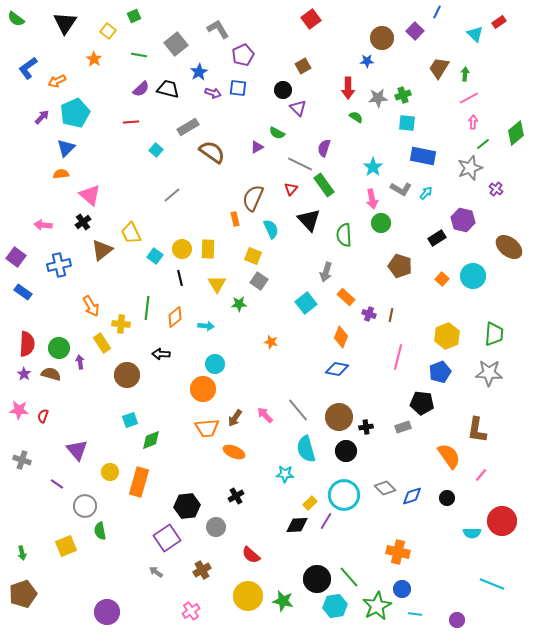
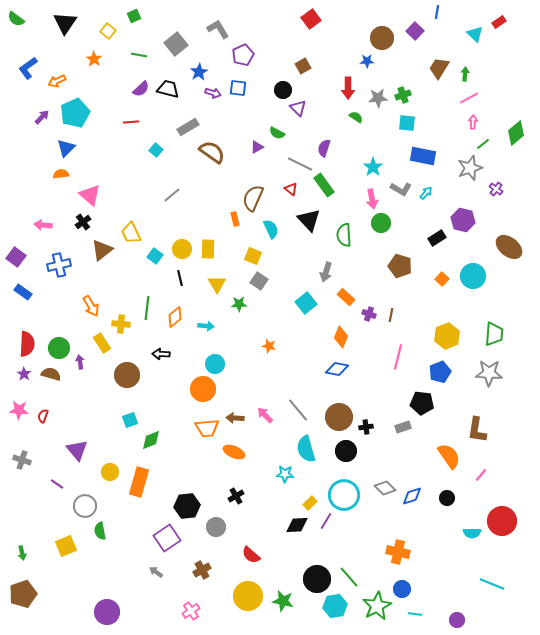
blue line at (437, 12): rotated 16 degrees counterclockwise
red triangle at (291, 189): rotated 32 degrees counterclockwise
orange star at (271, 342): moved 2 px left, 4 px down
brown arrow at (235, 418): rotated 60 degrees clockwise
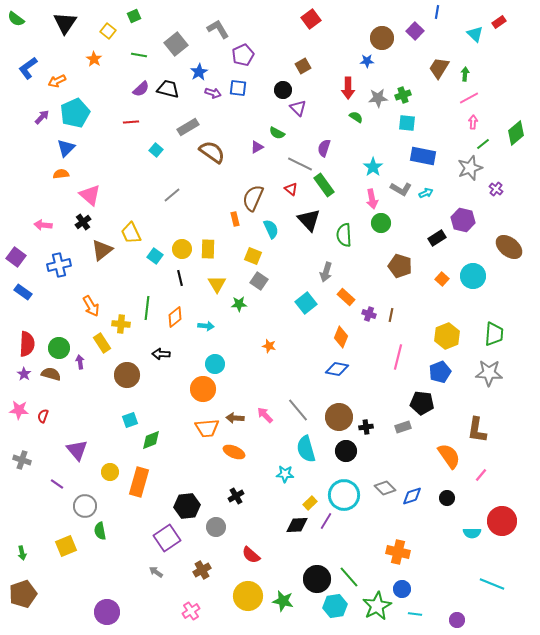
cyan arrow at (426, 193): rotated 24 degrees clockwise
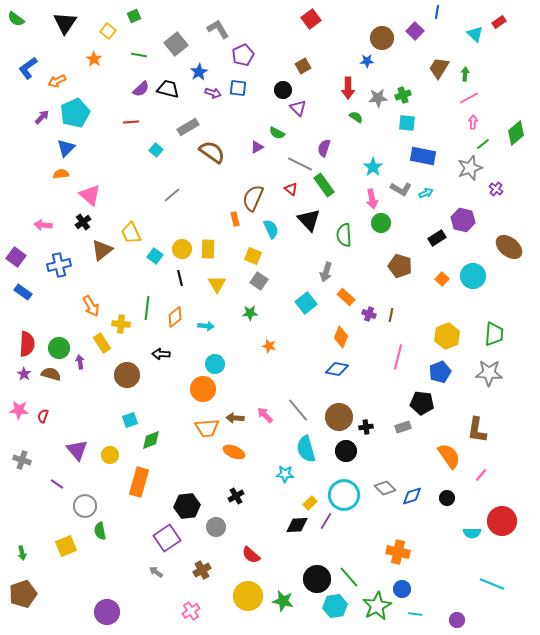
green star at (239, 304): moved 11 px right, 9 px down
yellow circle at (110, 472): moved 17 px up
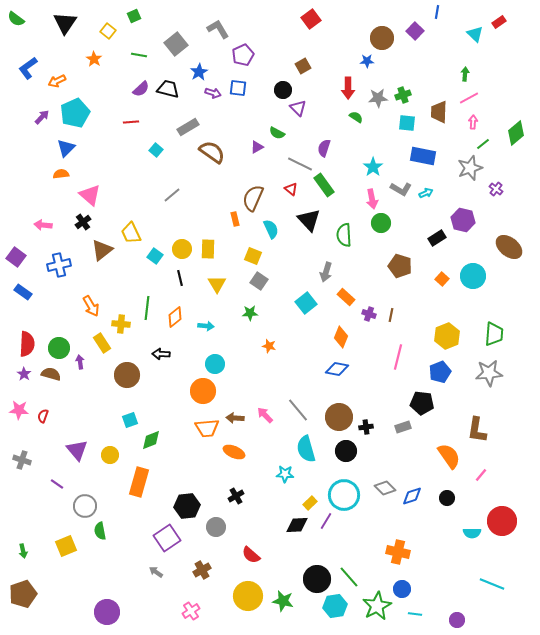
brown trapezoid at (439, 68): moved 44 px down; rotated 30 degrees counterclockwise
gray star at (489, 373): rotated 8 degrees counterclockwise
orange circle at (203, 389): moved 2 px down
green arrow at (22, 553): moved 1 px right, 2 px up
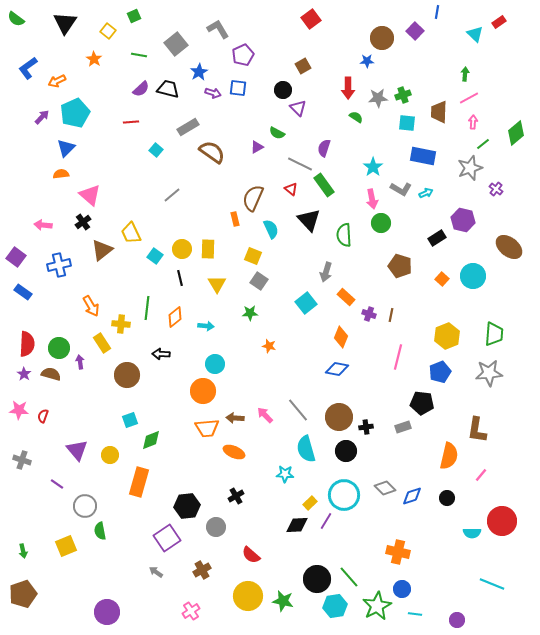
orange semicircle at (449, 456): rotated 48 degrees clockwise
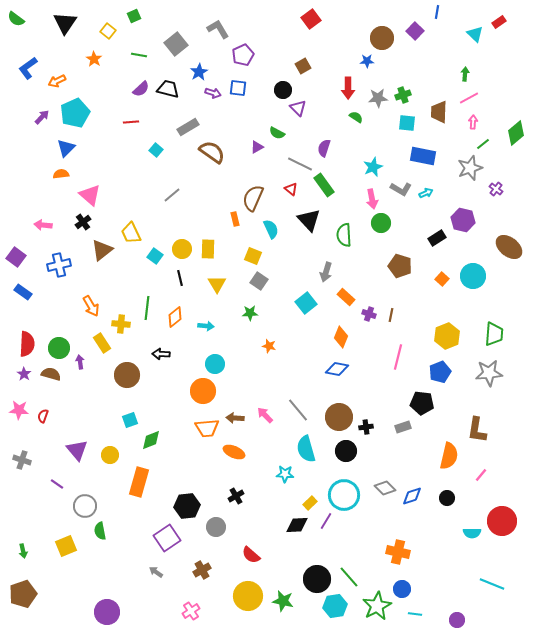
cyan star at (373, 167): rotated 12 degrees clockwise
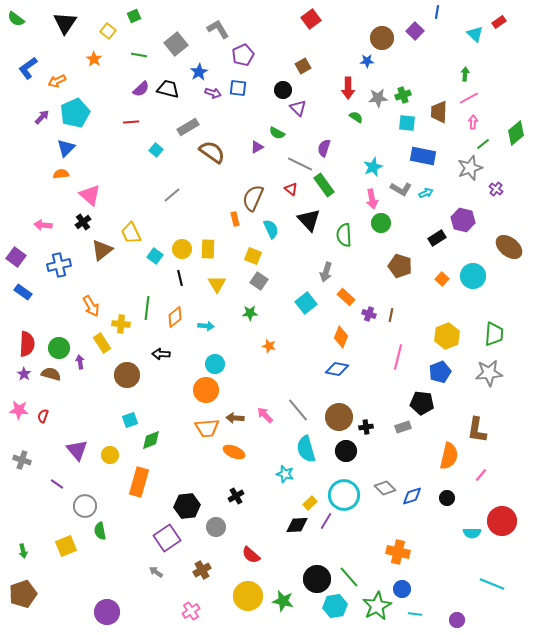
orange circle at (203, 391): moved 3 px right, 1 px up
cyan star at (285, 474): rotated 12 degrees clockwise
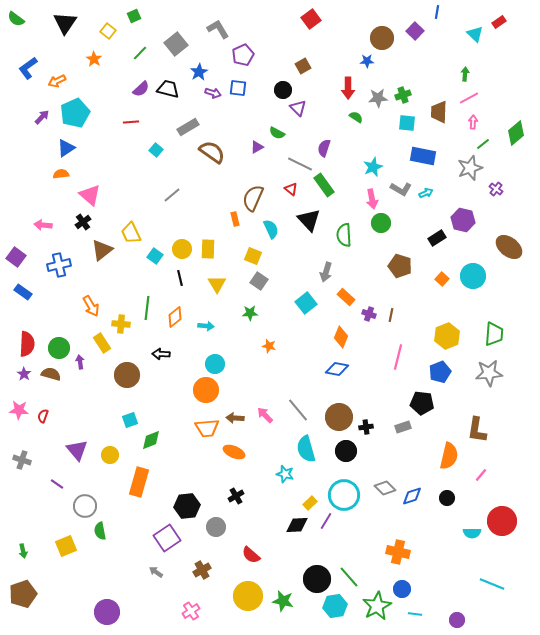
green line at (139, 55): moved 1 px right, 2 px up; rotated 56 degrees counterclockwise
blue triangle at (66, 148): rotated 12 degrees clockwise
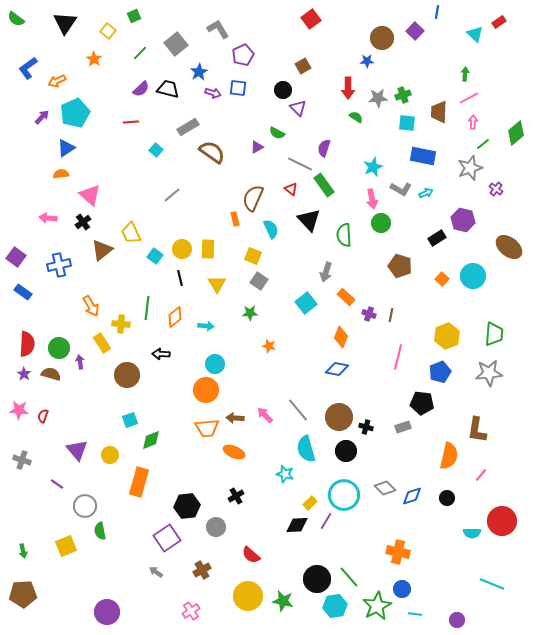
pink arrow at (43, 225): moved 5 px right, 7 px up
black cross at (366, 427): rotated 24 degrees clockwise
brown pentagon at (23, 594): rotated 16 degrees clockwise
